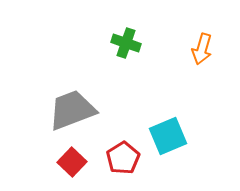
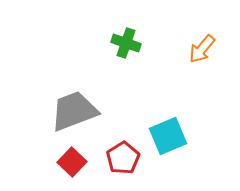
orange arrow: rotated 24 degrees clockwise
gray trapezoid: moved 2 px right, 1 px down
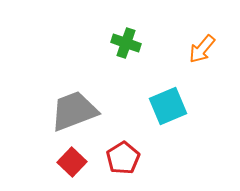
cyan square: moved 30 px up
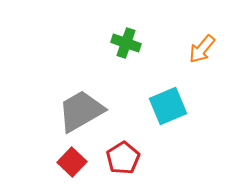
gray trapezoid: moved 7 px right; rotated 9 degrees counterclockwise
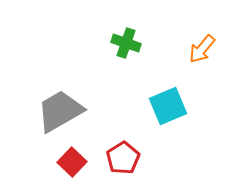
gray trapezoid: moved 21 px left
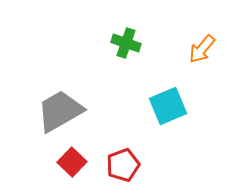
red pentagon: moved 7 px down; rotated 12 degrees clockwise
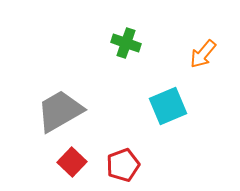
orange arrow: moved 1 px right, 5 px down
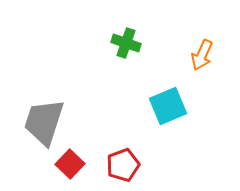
orange arrow: moved 1 px left, 1 px down; rotated 16 degrees counterclockwise
gray trapezoid: moved 16 px left, 11 px down; rotated 42 degrees counterclockwise
red square: moved 2 px left, 2 px down
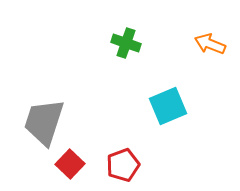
orange arrow: moved 8 px right, 11 px up; rotated 88 degrees clockwise
